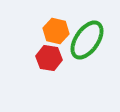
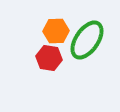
orange hexagon: rotated 15 degrees counterclockwise
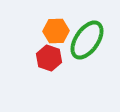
red hexagon: rotated 10 degrees clockwise
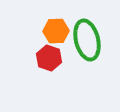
green ellipse: rotated 48 degrees counterclockwise
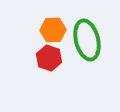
orange hexagon: moved 3 px left, 1 px up
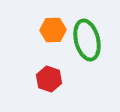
red hexagon: moved 21 px down
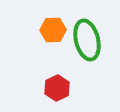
red hexagon: moved 8 px right, 9 px down; rotated 15 degrees clockwise
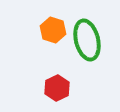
orange hexagon: rotated 20 degrees clockwise
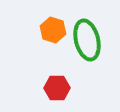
red hexagon: rotated 25 degrees clockwise
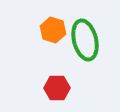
green ellipse: moved 2 px left
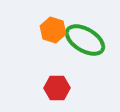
green ellipse: rotated 45 degrees counterclockwise
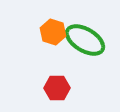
orange hexagon: moved 2 px down
